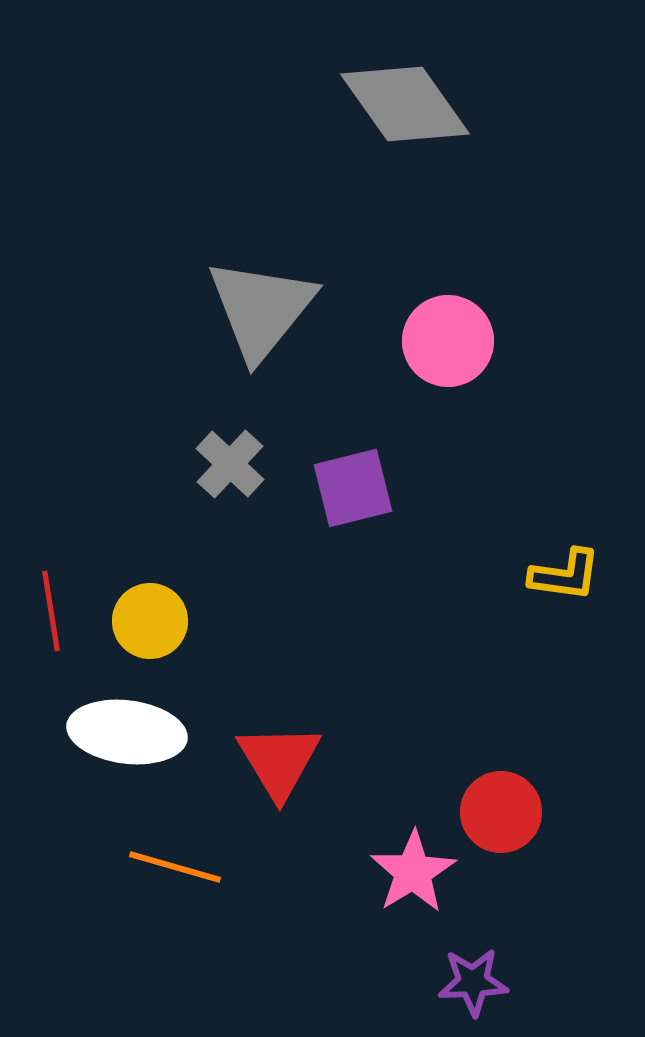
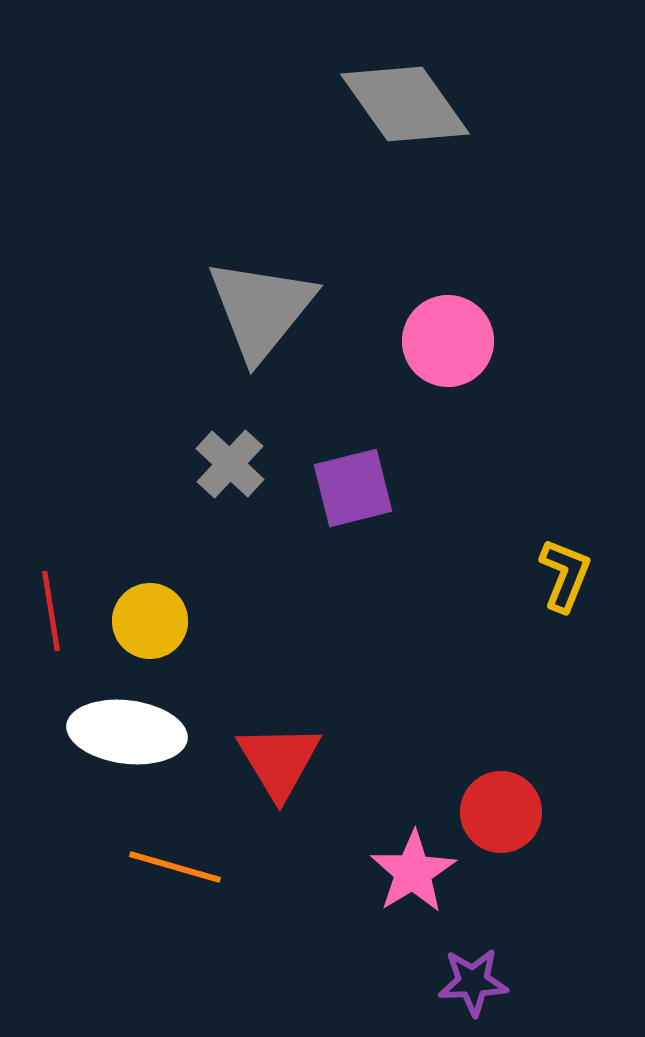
yellow L-shape: rotated 76 degrees counterclockwise
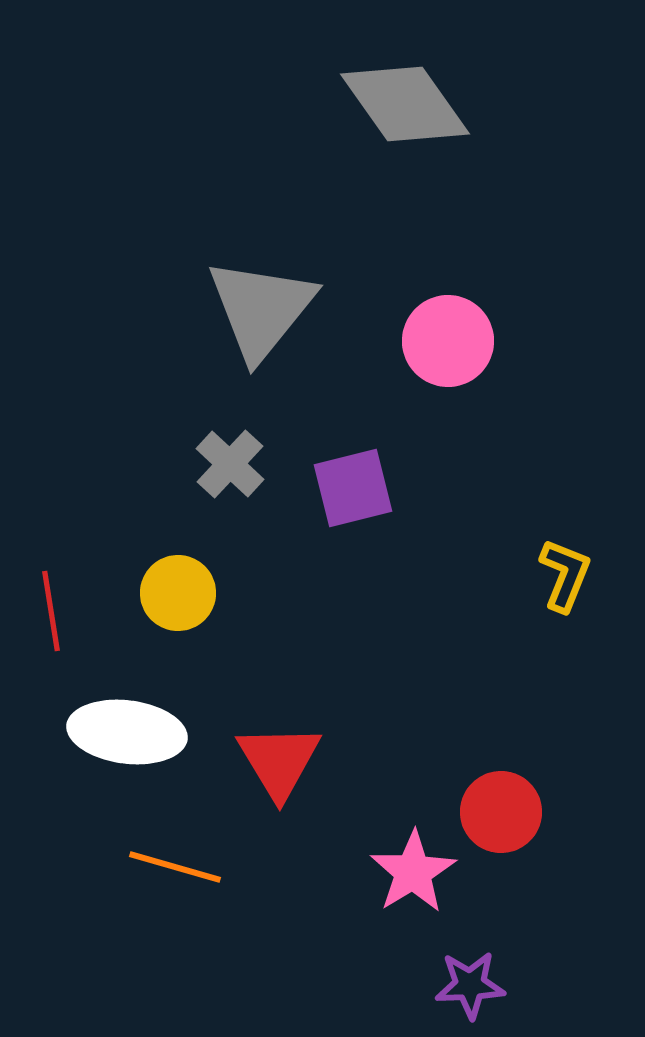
yellow circle: moved 28 px right, 28 px up
purple star: moved 3 px left, 3 px down
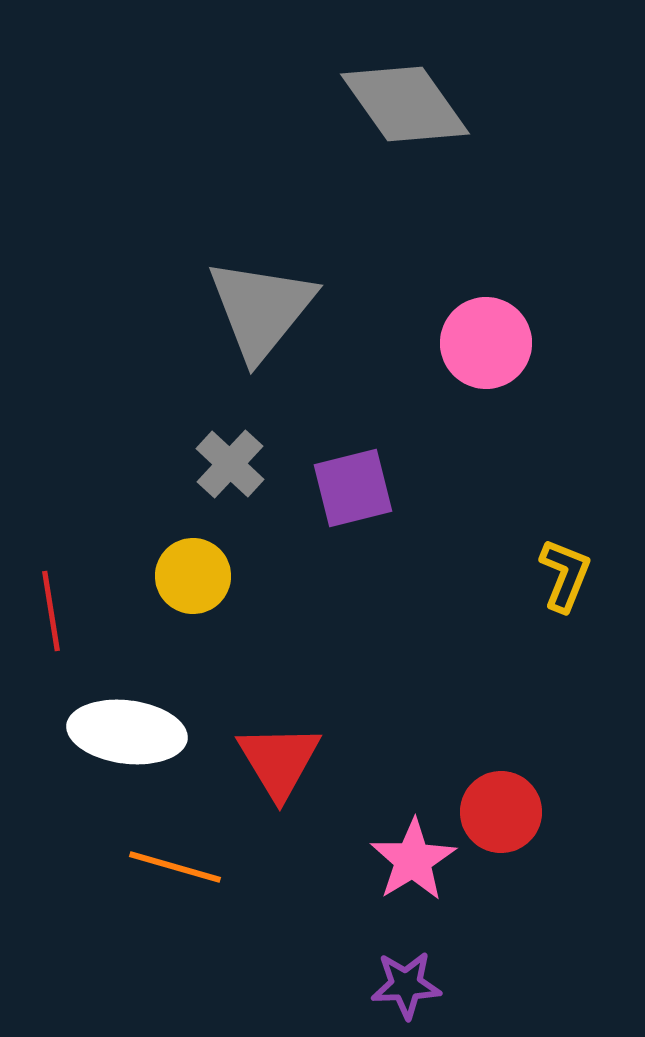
pink circle: moved 38 px right, 2 px down
yellow circle: moved 15 px right, 17 px up
pink star: moved 12 px up
purple star: moved 64 px left
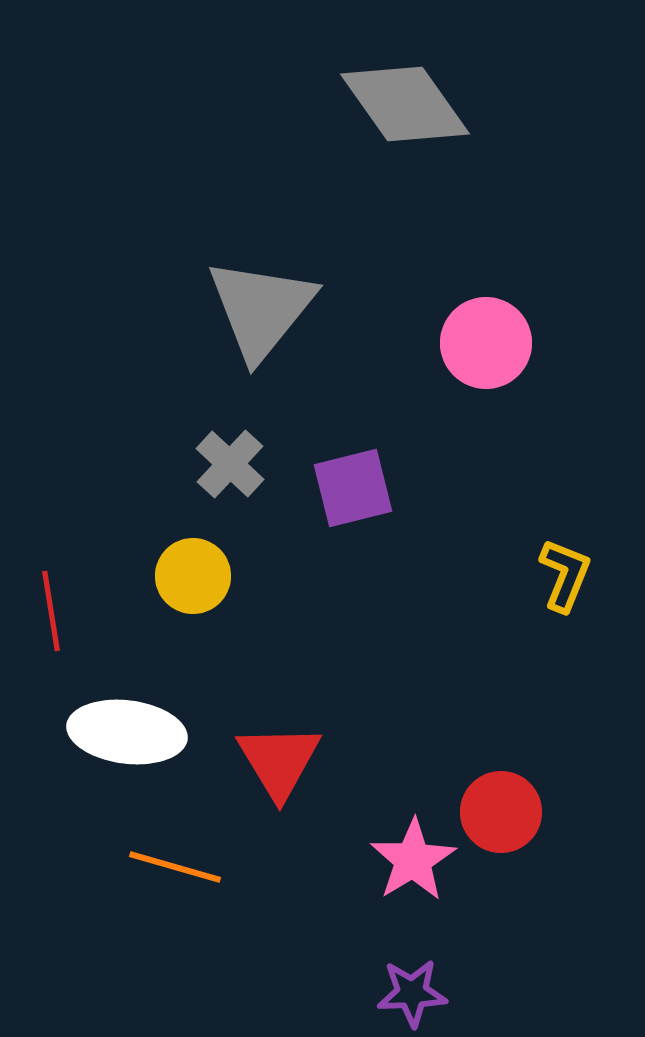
purple star: moved 6 px right, 8 px down
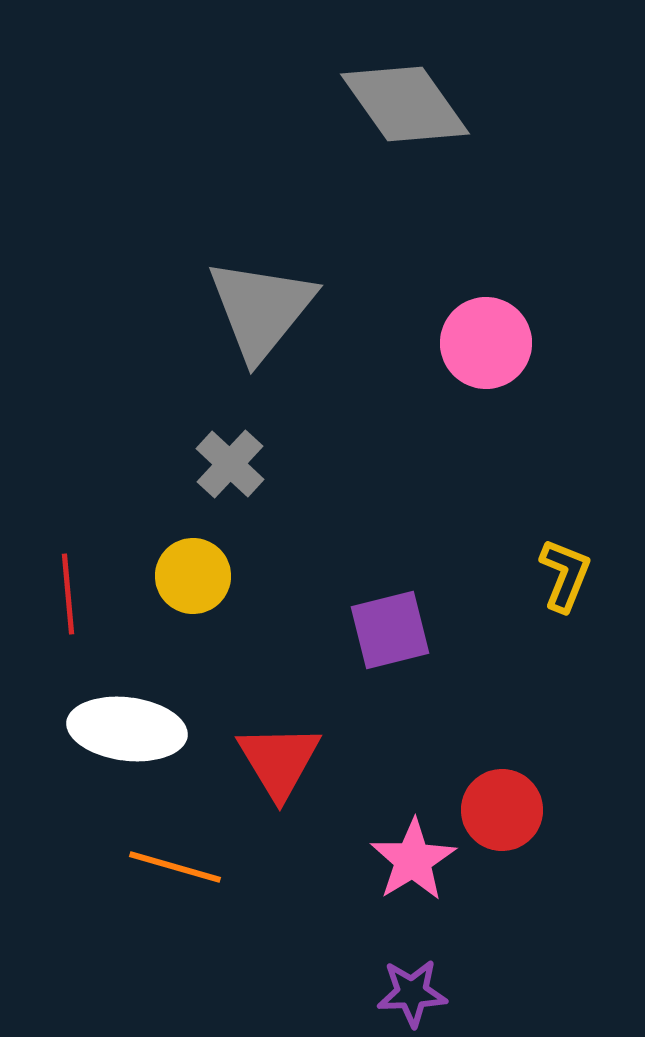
purple square: moved 37 px right, 142 px down
red line: moved 17 px right, 17 px up; rotated 4 degrees clockwise
white ellipse: moved 3 px up
red circle: moved 1 px right, 2 px up
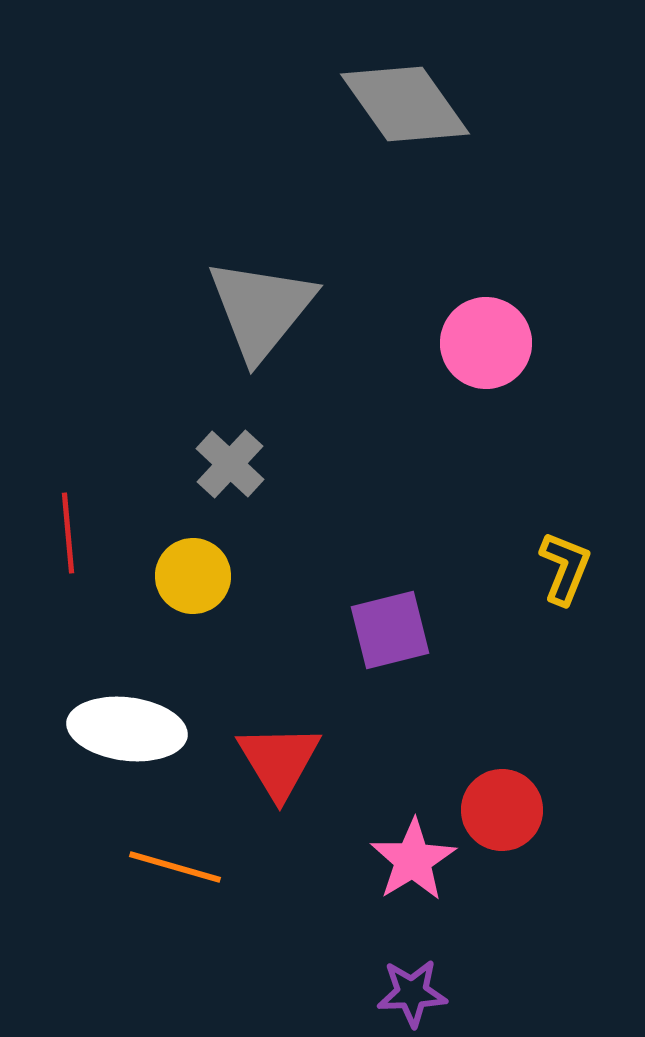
yellow L-shape: moved 7 px up
red line: moved 61 px up
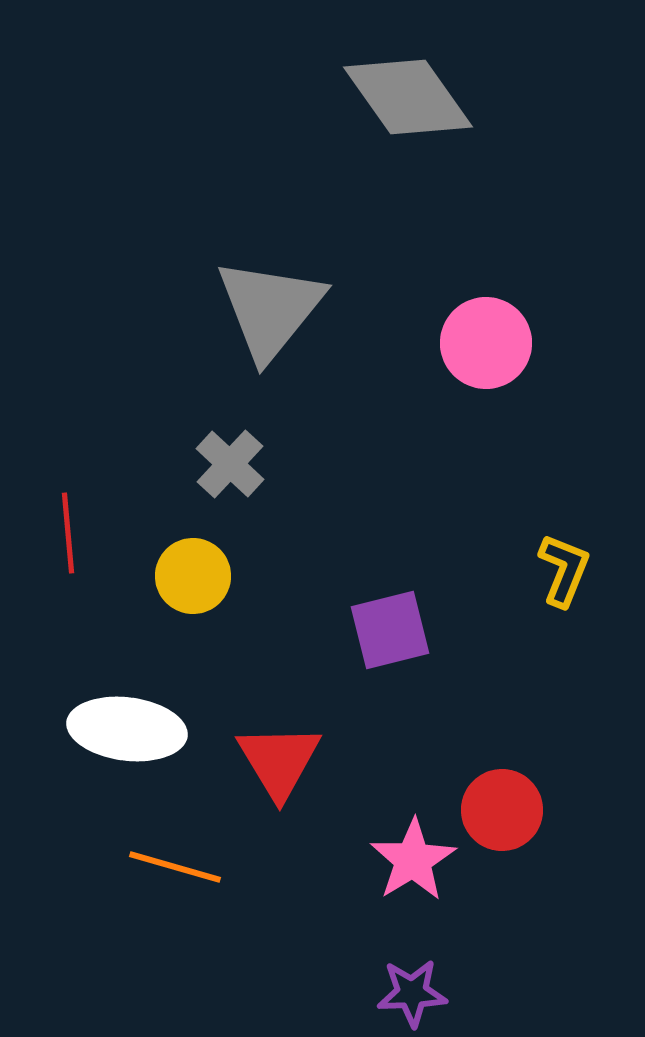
gray diamond: moved 3 px right, 7 px up
gray triangle: moved 9 px right
yellow L-shape: moved 1 px left, 2 px down
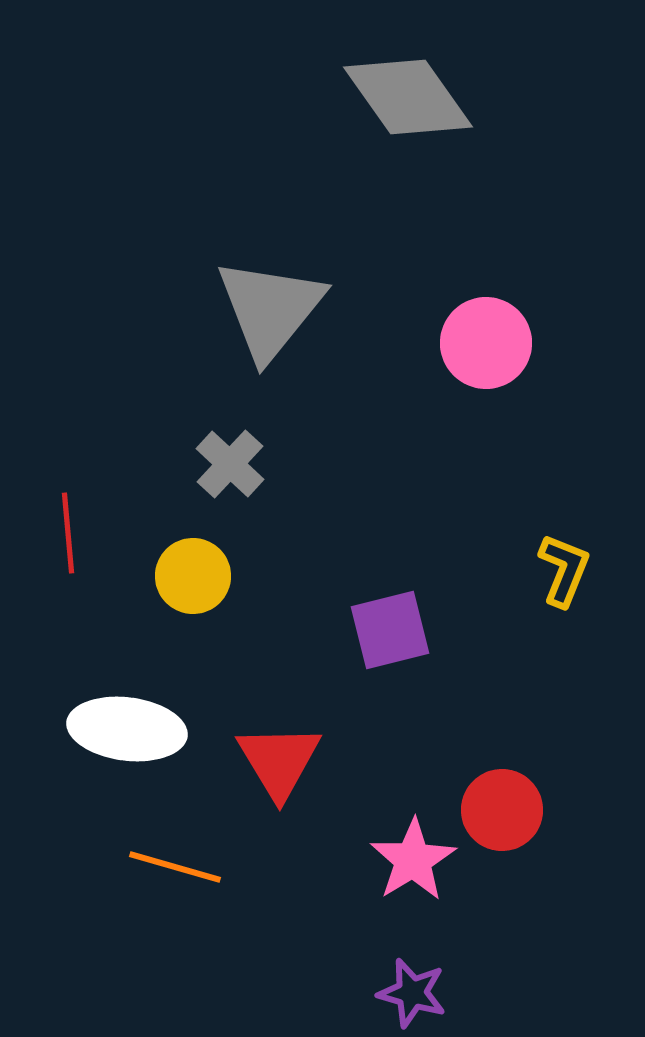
purple star: rotated 18 degrees clockwise
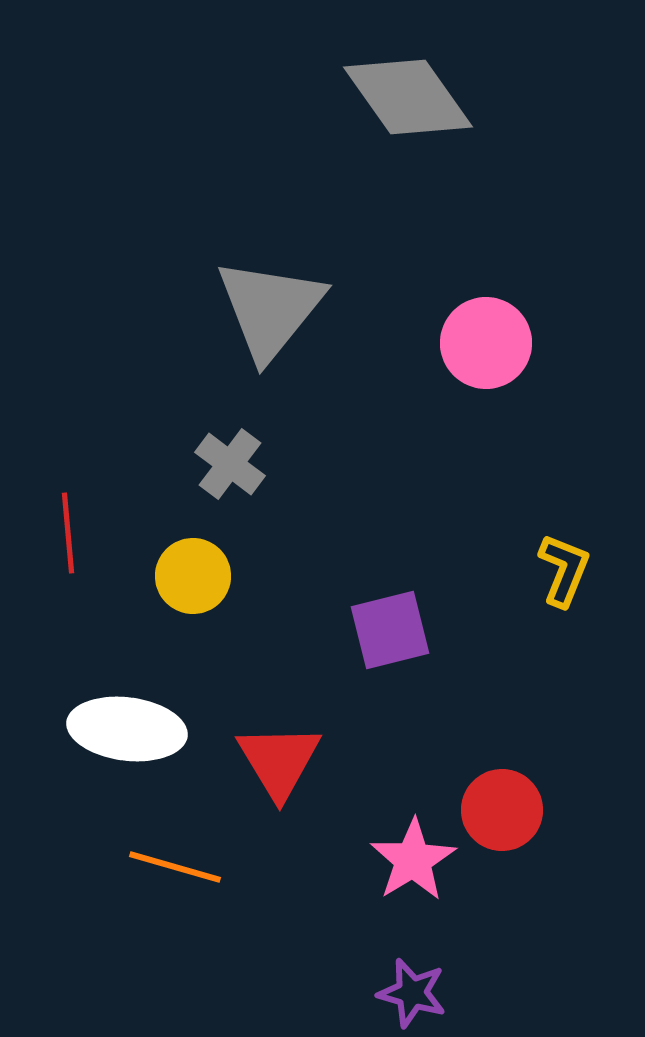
gray cross: rotated 6 degrees counterclockwise
